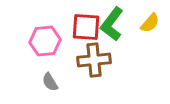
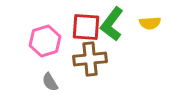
yellow semicircle: rotated 45 degrees clockwise
pink hexagon: rotated 12 degrees counterclockwise
brown cross: moved 4 px left, 1 px up
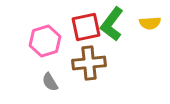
red square: rotated 16 degrees counterclockwise
brown cross: moved 1 px left, 4 px down
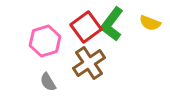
yellow semicircle: rotated 25 degrees clockwise
red square: rotated 24 degrees counterclockwise
brown cross: rotated 28 degrees counterclockwise
gray semicircle: moved 2 px left
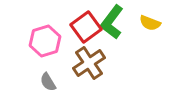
green L-shape: moved 2 px up
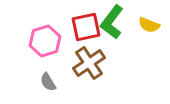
yellow semicircle: moved 1 px left, 2 px down
red square: rotated 24 degrees clockwise
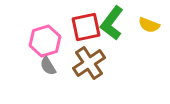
green L-shape: moved 1 px down
gray semicircle: moved 16 px up
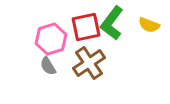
pink hexagon: moved 6 px right, 2 px up
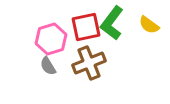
yellow semicircle: rotated 15 degrees clockwise
brown cross: rotated 12 degrees clockwise
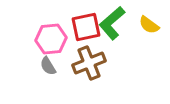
green L-shape: rotated 12 degrees clockwise
pink hexagon: rotated 12 degrees clockwise
